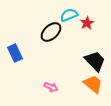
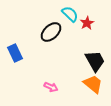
cyan semicircle: moved 1 px right, 1 px up; rotated 66 degrees clockwise
black trapezoid: rotated 15 degrees clockwise
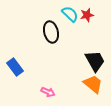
red star: moved 8 px up; rotated 16 degrees clockwise
black ellipse: rotated 60 degrees counterclockwise
blue rectangle: moved 14 px down; rotated 12 degrees counterclockwise
pink arrow: moved 3 px left, 5 px down
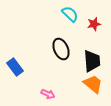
red star: moved 7 px right, 9 px down
black ellipse: moved 10 px right, 17 px down; rotated 10 degrees counterclockwise
black trapezoid: moved 3 px left; rotated 25 degrees clockwise
pink arrow: moved 2 px down
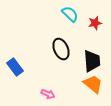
red star: moved 1 px right, 1 px up
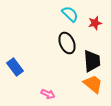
black ellipse: moved 6 px right, 6 px up
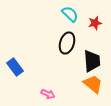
black ellipse: rotated 40 degrees clockwise
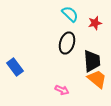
orange trapezoid: moved 4 px right, 5 px up
pink arrow: moved 14 px right, 4 px up
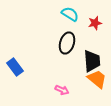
cyan semicircle: rotated 12 degrees counterclockwise
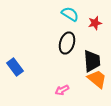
pink arrow: rotated 128 degrees clockwise
